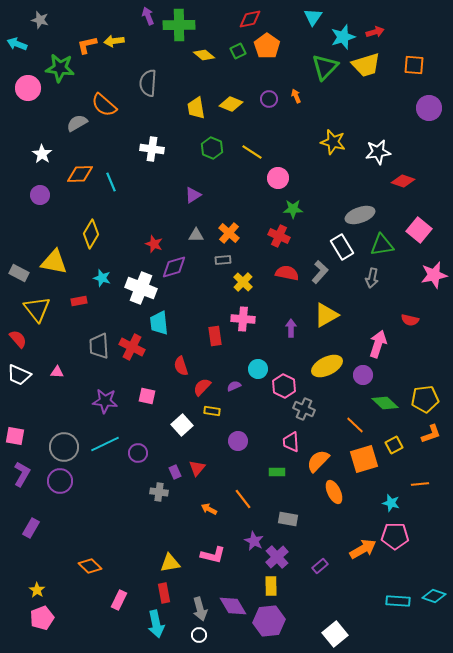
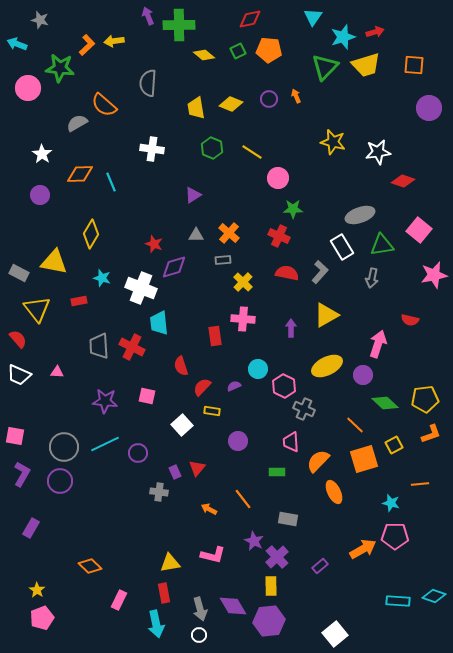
orange L-shape at (87, 45): rotated 150 degrees clockwise
orange pentagon at (267, 46): moved 2 px right, 4 px down; rotated 30 degrees counterclockwise
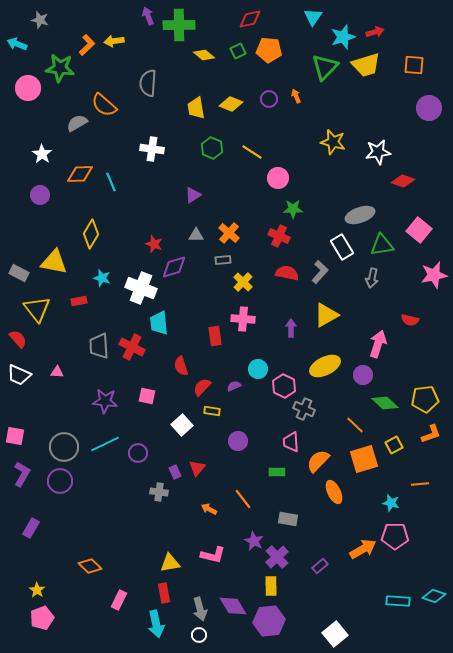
yellow ellipse at (327, 366): moved 2 px left
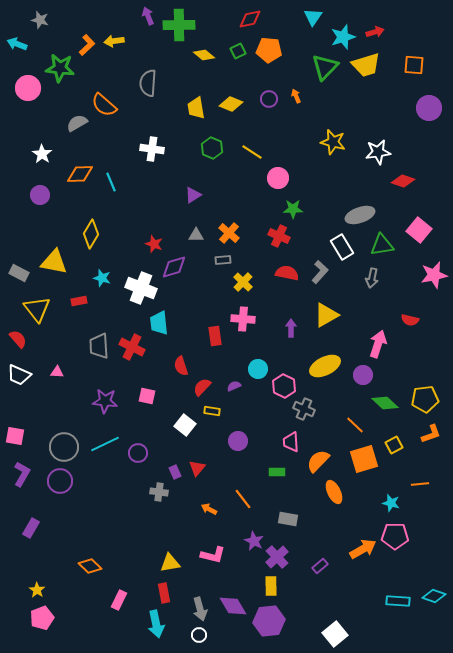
white square at (182, 425): moved 3 px right; rotated 10 degrees counterclockwise
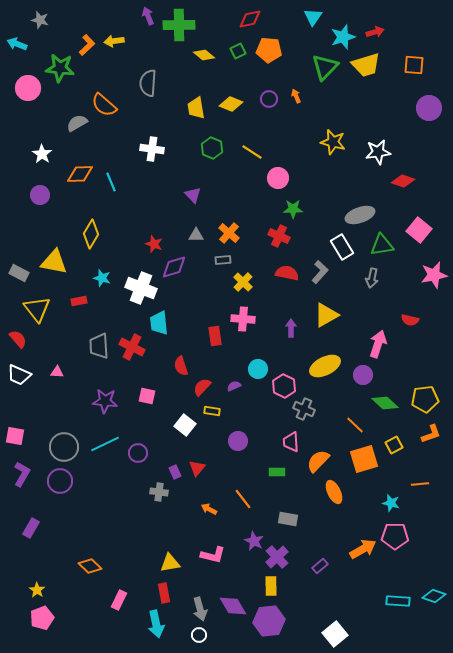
purple triangle at (193, 195): rotated 42 degrees counterclockwise
